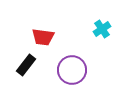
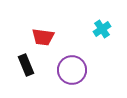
black rectangle: rotated 60 degrees counterclockwise
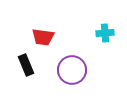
cyan cross: moved 3 px right, 4 px down; rotated 30 degrees clockwise
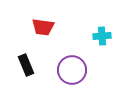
cyan cross: moved 3 px left, 3 px down
red trapezoid: moved 10 px up
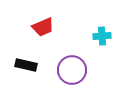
red trapezoid: rotated 30 degrees counterclockwise
black rectangle: rotated 55 degrees counterclockwise
